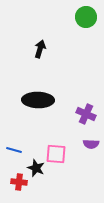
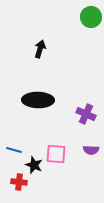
green circle: moved 5 px right
purple semicircle: moved 6 px down
black star: moved 2 px left, 3 px up
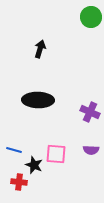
purple cross: moved 4 px right, 2 px up
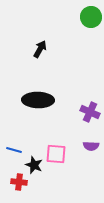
black arrow: rotated 12 degrees clockwise
purple semicircle: moved 4 px up
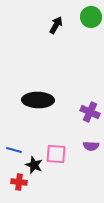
black arrow: moved 16 px right, 24 px up
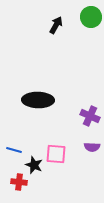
purple cross: moved 4 px down
purple semicircle: moved 1 px right, 1 px down
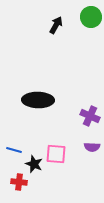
black star: moved 1 px up
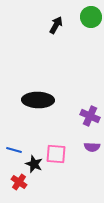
red cross: rotated 28 degrees clockwise
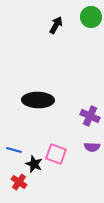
pink square: rotated 15 degrees clockwise
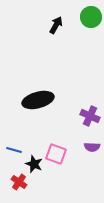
black ellipse: rotated 16 degrees counterclockwise
